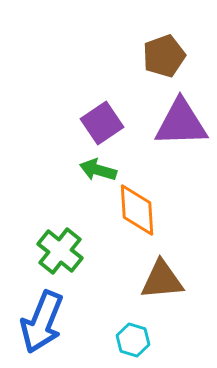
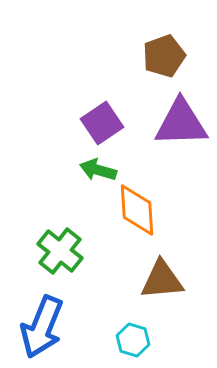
blue arrow: moved 5 px down
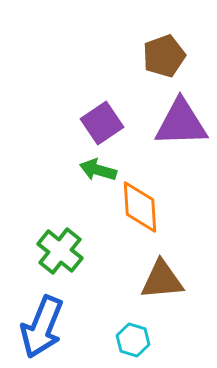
orange diamond: moved 3 px right, 3 px up
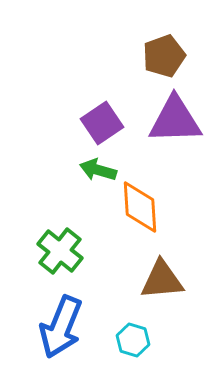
purple triangle: moved 6 px left, 3 px up
blue arrow: moved 19 px right
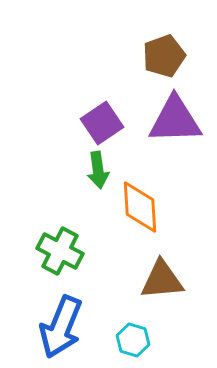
green arrow: rotated 114 degrees counterclockwise
green cross: rotated 12 degrees counterclockwise
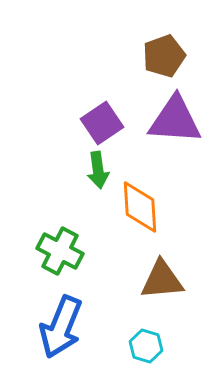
purple triangle: rotated 6 degrees clockwise
cyan hexagon: moved 13 px right, 6 px down
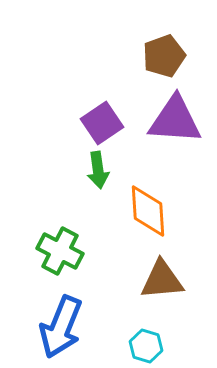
orange diamond: moved 8 px right, 4 px down
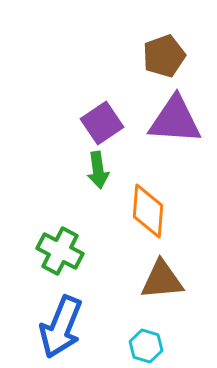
orange diamond: rotated 8 degrees clockwise
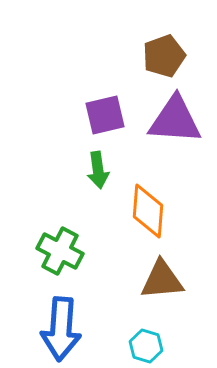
purple square: moved 3 px right, 8 px up; rotated 21 degrees clockwise
blue arrow: moved 2 px down; rotated 18 degrees counterclockwise
